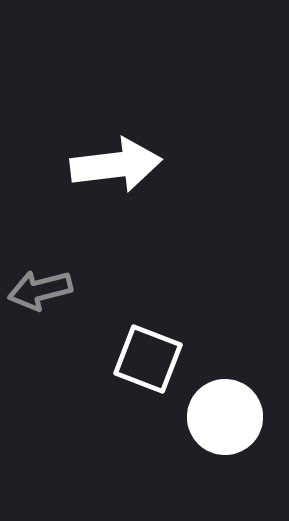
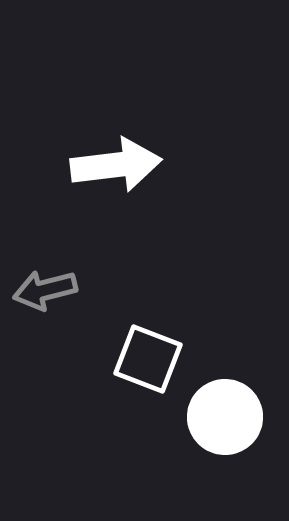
gray arrow: moved 5 px right
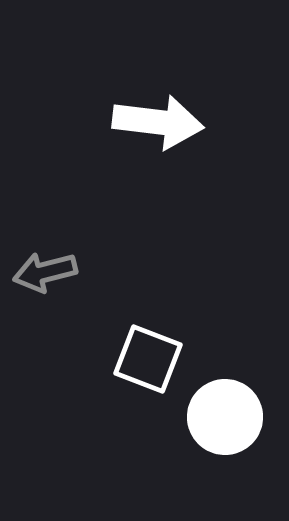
white arrow: moved 42 px right, 43 px up; rotated 14 degrees clockwise
gray arrow: moved 18 px up
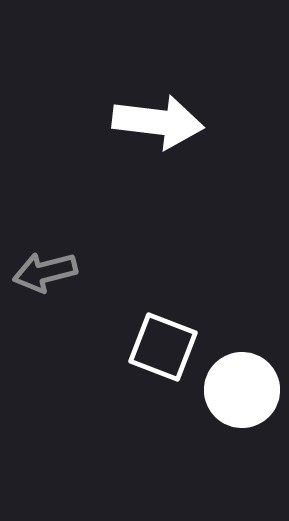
white square: moved 15 px right, 12 px up
white circle: moved 17 px right, 27 px up
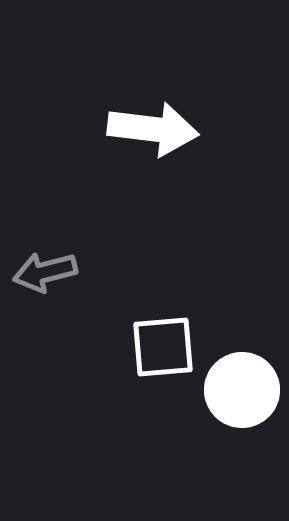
white arrow: moved 5 px left, 7 px down
white square: rotated 26 degrees counterclockwise
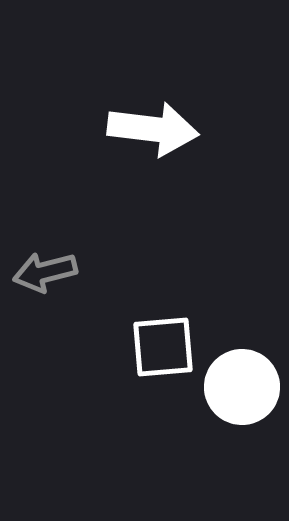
white circle: moved 3 px up
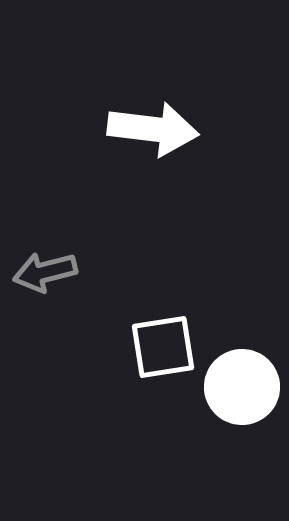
white square: rotated 4 degrees counterclockwise
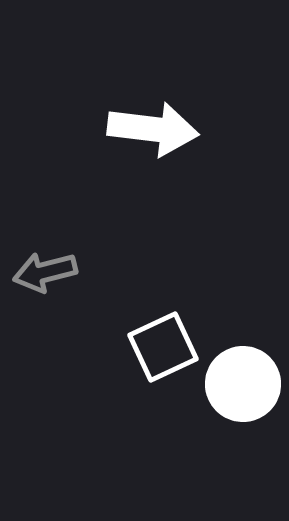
white square: rotated 16 degrees counterclockwise
white circle: moved 1 px right, 3 px up
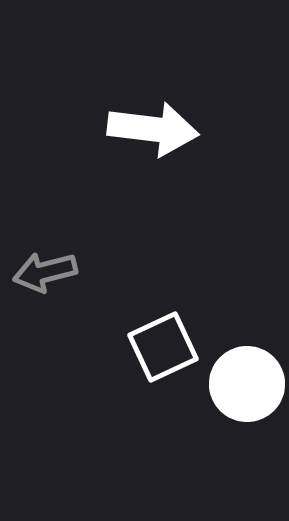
white circle: moved 4 px right
